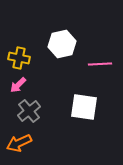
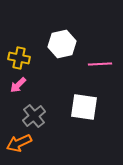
gray cross: moved 5 px right, 5 px down
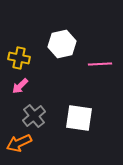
pink arrow: moved 2 px right, 1 px down
white square: moved 5 px left, 11 px down
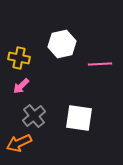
pink arrow: moved 1 px right
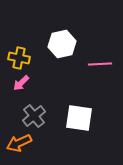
pink arrow: moved 3 px up
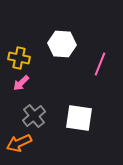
white hexagon: rotated 16 degrees clockwise
pink line: rotated 65 degrees counterclockwise
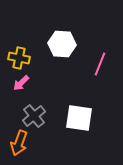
orange arrow: rotated 45 degrees counterclockwise
